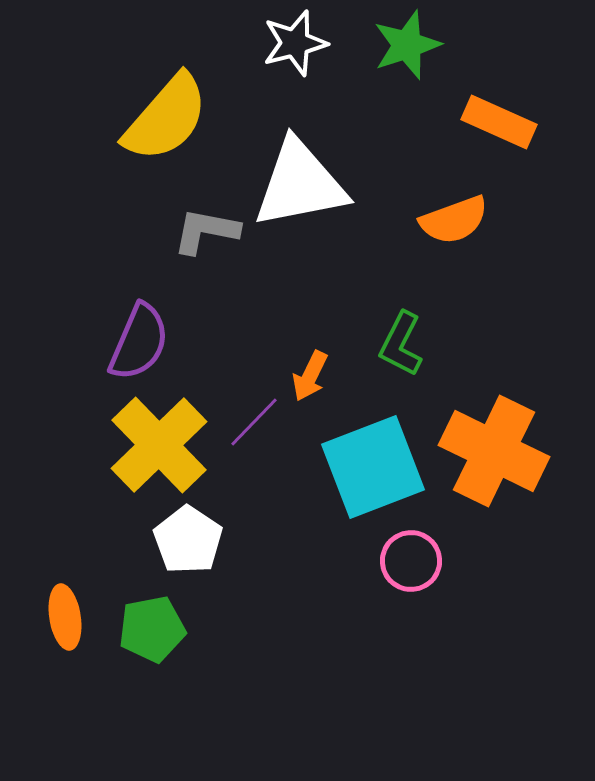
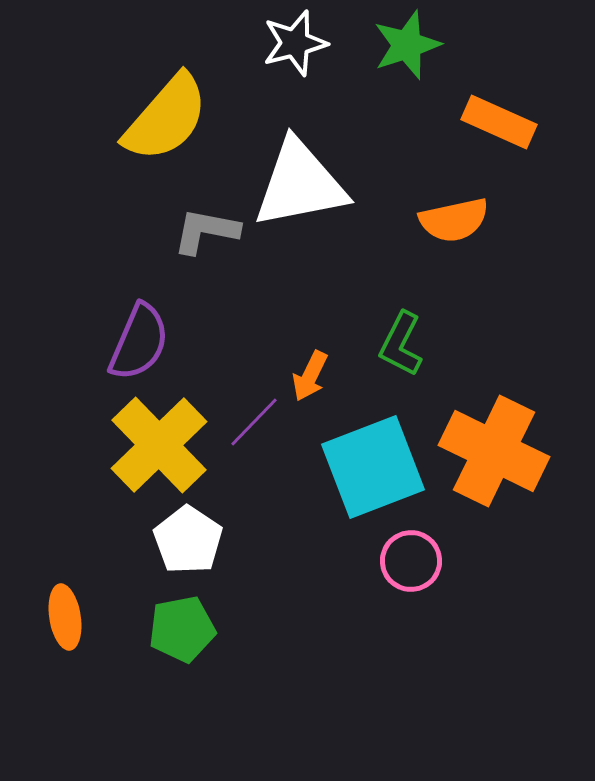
orange semicircle: rotated 8 degrees clockwise
green pentagon: moved 30 px right
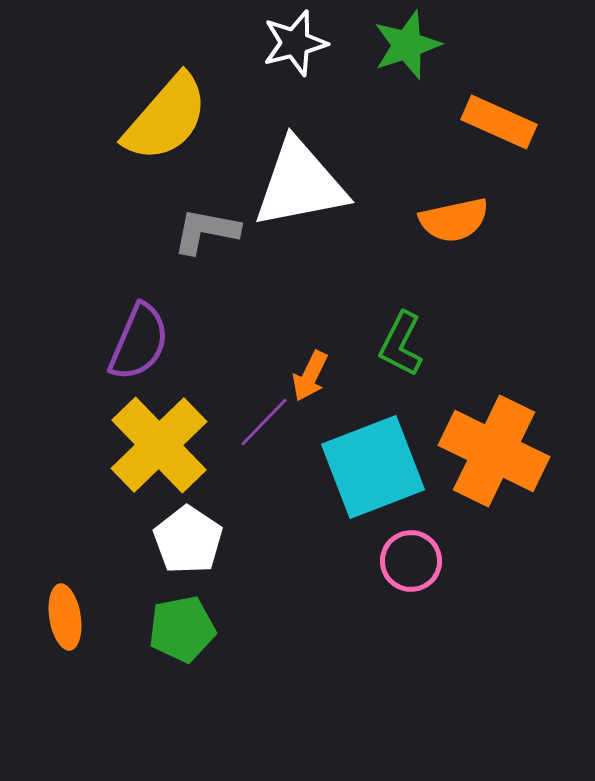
purple line: moved 10 px right
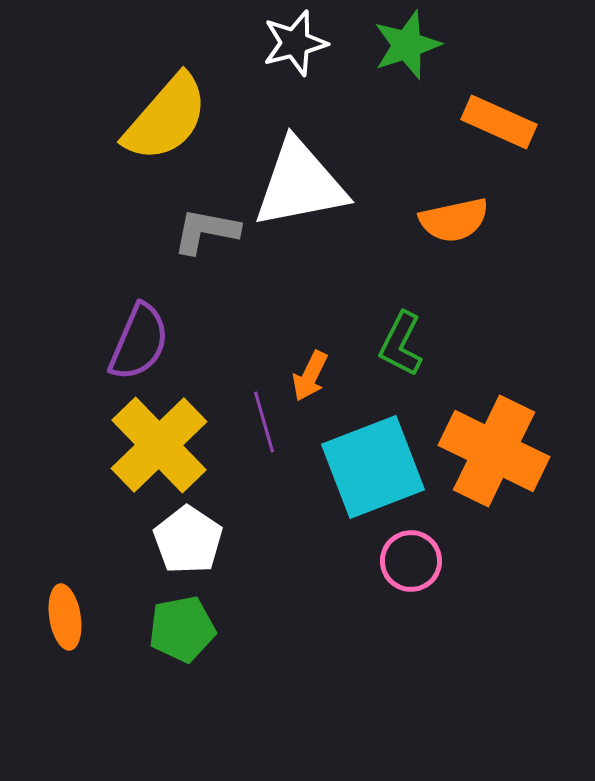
purple line: rotated 60 degrees counterclockwise
